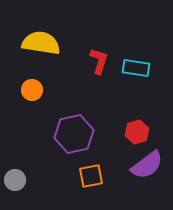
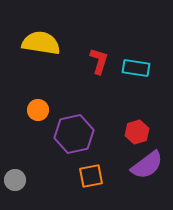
orange circle: moved 6 px right, 20 px down
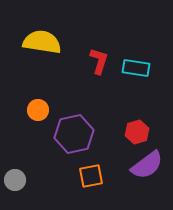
yellow semicircle: moved 1 px right, 1 px up
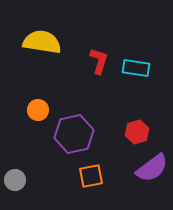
purple semicircle: moved 5 px right, 3 px down
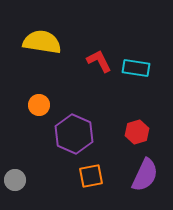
red L-shape: rotated 44 degrees counterclockwise
orange circle: moved 1 px right, 5 px up
purple hexagon: rotated 24 degrees counterclockwise
purple semicircle: moved 7 px left, 7 px down; rotated 28 degrees counterclockwise
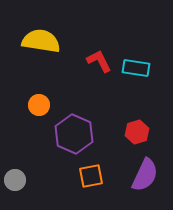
yellow semicircle: moved 1 px left, 1 px up
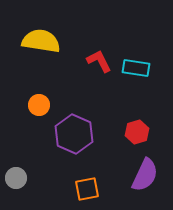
orange square: moved 4 px left, 13 px down
gray circle: moved 1 px right, 2 px up
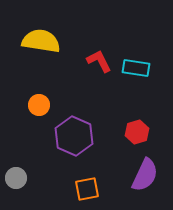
purple hexagon: moved 2 px down
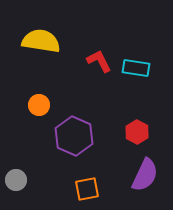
red hexagon: rotated 15 degrees counterclockwise
gray circle: moved 2 px down
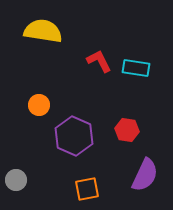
yellow semicircle: moved 2 px right, 10 px up
red hexagon: moved 10 px left, 2 px up; rotated 20 degrees counterclockwise
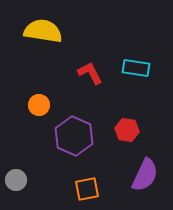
red L-shape: moved 9 px left, 12 px down
